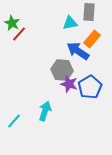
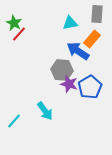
gray rectangle: moved 8 px right, 2 px down
green star: moved 2 px right
cyan arrow: rotated 126 degrees clockwise
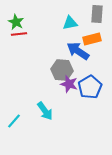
green star: moved 2 px right, 1 px up
red line: rotated 42 degrees clockwise
orange rectangle: rotated 36 degrees clockwise
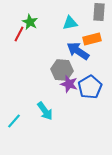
gray rectangle: moved 2 px right, 2 px up
green star: moved 14 px right
red line: rotated 56 degrees counterclockwise
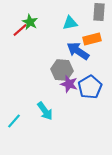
red line: moved 1 px right, 4 px up; rotated 21 degrees clockwise
